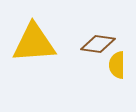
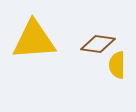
yellow triangle: moved 3 px up
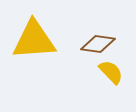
yellow semicircle: moved 6 px left, 7 px down; rotated 136 degrees clockwise
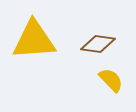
yellow semicircle: moved 8 px down
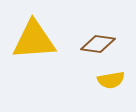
yellow semicircle: rotated 124 degrees clockwise
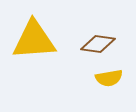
yellow semicircle: moved 2 px left, 2 px up
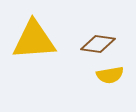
yellow semicircle: moved 1 px right, 3 px up
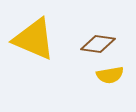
yellow triangle: moved 1 px up; rotated 27 degrees clockwise
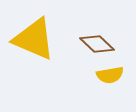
brown diamond: moved 1 px left; rotated 36 degrees clockwise
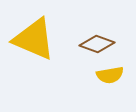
brown diamond: rotated 24 degrees counterclockwise
